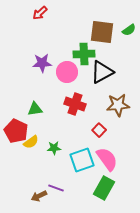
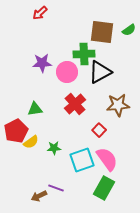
black triangle: moved 2 px left
red cross: rotated 30 degrees clockwise
red pentagon: rotated 20 degrees clockwise
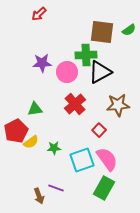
red arrow: moved 1 px left, 1 px down
green cross: moved 2 px right, 1 px down
brown arrow: rotated 84 degrees counterclockwise
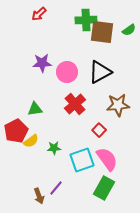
green cross: moved 35 px up
yellow semicircle: moved 1 px up
purple line: rotated 70 degrees counterclockwise
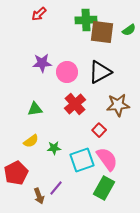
red pentagon: moved 42 px down
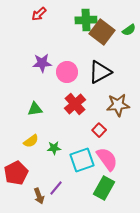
brown square: rotated 30 degrees clockwise
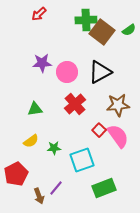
pink semicircle: moved 11 px right, 23 px up
red pentagon: moved 1 px down
green rectangle: rotated 40 degrees clockwise
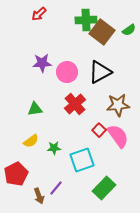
green rectangle: rotated 25 degrees counterclockwise
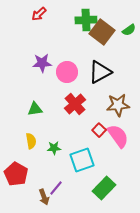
yellow semicircle: rotated 63 degrees counterclockwise
red pentagon: rotated 15 degrees counterclockwise
brown arrow: moved 5 px right, 1 px down
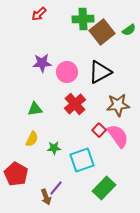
green cross: moved 3 px left, 1 px up
brown square: rotated 15 degrees clockwise
yellow semicircle: moved 1 px right, 2 px up; rotated 35 degrees clockwise
brown arrow: moved 2 px right
